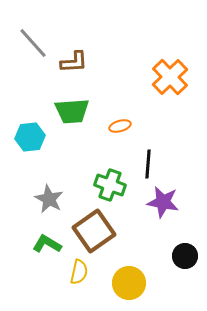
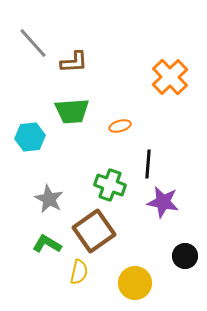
yellow circle: moved 6 px right
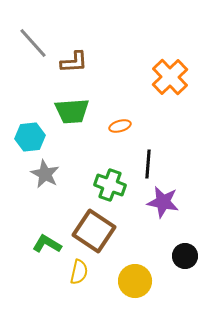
gray star: moved 4 px left, 25 px up
brown square: rotated 21 degrees counterclockwise
yellow circle: moved 2 px up
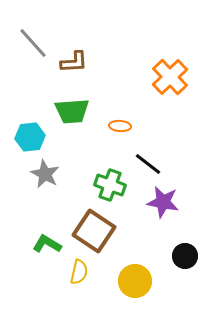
orange ellipse: rotated 20 degrees clockwise
black line: rotated 56 degrees counterclockwise
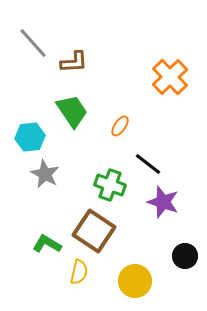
green trapezoid: rotated 120 degrees counterclockwise
orange ellipse: rotated 60 degrees counterclockwise
purple star: rotated 8 degrees clockwise
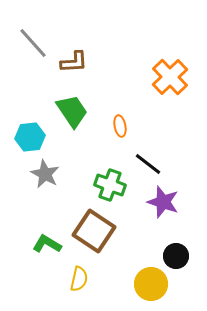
orange ellipse: rotated 45 degrees counterclockwise
black circle: moved 9 px left
yellow semicircle: moved 7 px down
yellow circle: moved 16 px right, 3 px down
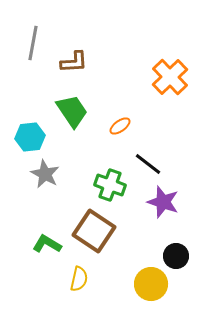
gray line: rotated 52 degrees clockwise
orange ellipse: rotated 65 degrees clockwise
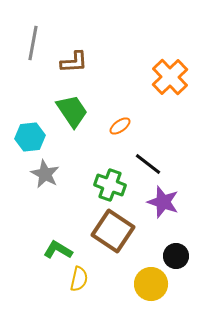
brown square: moved 19 px right
green L-shape: moved 11 px right, 6 px down
